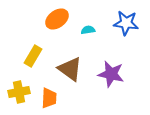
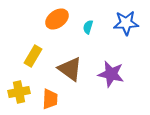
blue star: rotated 10 degrees counterclockwise
cyan semicircle: moved 3 px up; rotated 64 degrees counterclockwise
orange trapezoid: moved 1 px right, 1 px down
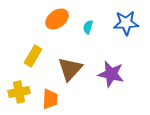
brown triangle: rotated 36 degrees clockwise
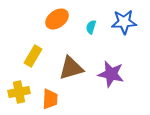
blue star: moved 2 px left, 1 px up
cyan semicircle: moved 3 px right
brown triangle: moved 1 px right, 1 px up; rotated 32 degrees clockwise
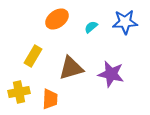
blue star: moved 1 px right
cyan semicircle: rotated 32 degrees clockwise
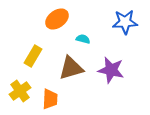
cyan semicircle: moved 8 px left, 12 px down; rotated 56 degrees clockwise
purple star: moved 4 px up
yellow cross: moved 1 px right, 1 px up; rotated 25 degrees counterclockwise
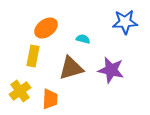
orange ellipse: moved 11 px left, 9 px down
yellow rectangle: rotated 20 degrees counterclockwise
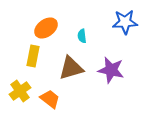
cyan semicircle: moved 1 px left, 3 px up; rotated 112 degrees counterclockwise
orange trapezoid: rotated 55 degrees counterclockwise
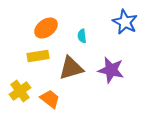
blue star: rotated 30 degrees clockwise
yellow rectangle: moved 5 px right; rotated 70 degrees clockwise
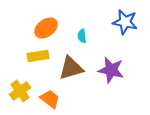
blue star: rotated 15 degrees counterclockwise
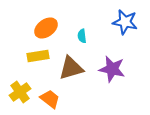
purple star: moved 1 px right, 1 px up
yellow cross: moved 1 px down
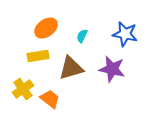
blue star: moved 12 px down
cyan semicircle: rotated 32 degrees clockwise
yellow cross: moved 3 px right, 3 px up
